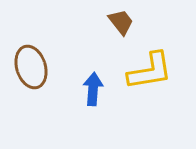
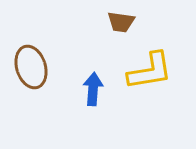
brown trapezoid: rotated 136 degrees clockwise
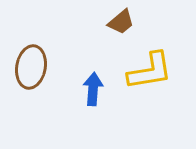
brown trapezoid: rotated 48 degrees counterclockwise
brown ellipse: rotated 27 degrees clockwise
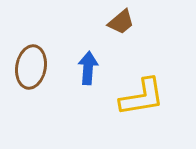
yellow L-shape: moved 8 px left, 26 px down
blue arrow: moved 5 px left, 21 px up
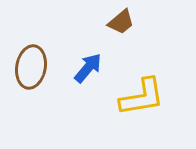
blue arrow: rotated 36 degrees clockwise
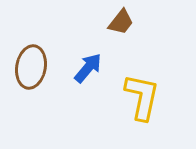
brown trapezoid: rotated 12 degrees counterclockwise
yellow L-shape: rotated 69 degrees counterclockwise
